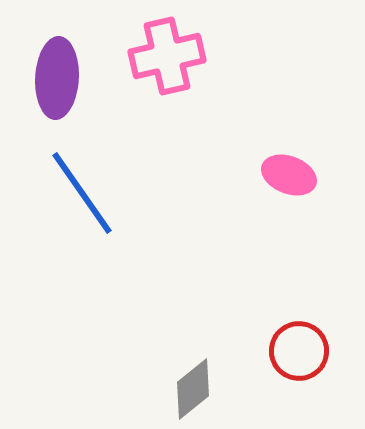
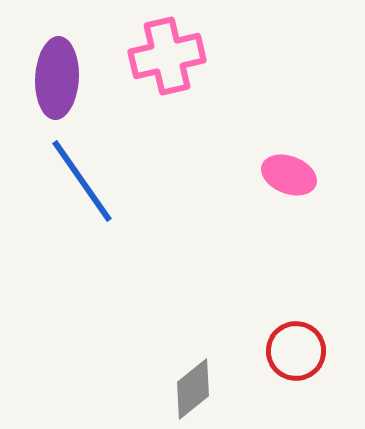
blue line: moved 12 px up
red circle: moved 3 px left
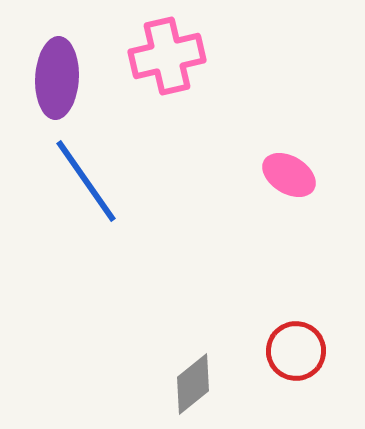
pink ellipse: rotated 10 degrees clockwise
blue line: moved 4 px right
gray diamond: moved 5 px up
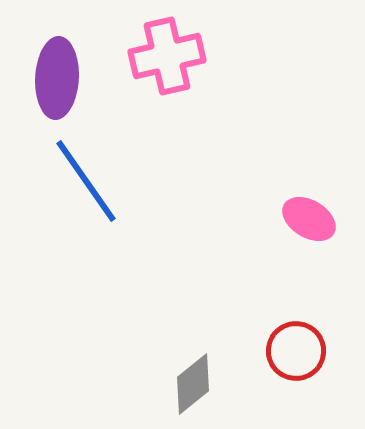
pink ellipse: moved 20 px right, 44 px down
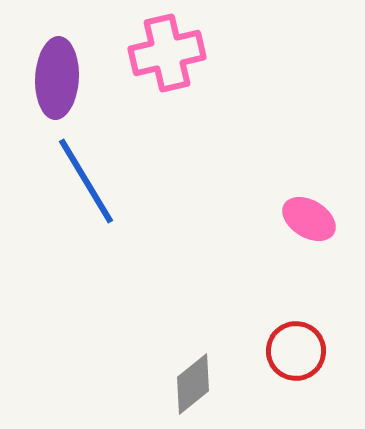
pink cross: moved 3 px up
blue line: rotated 4 degrees clockwise
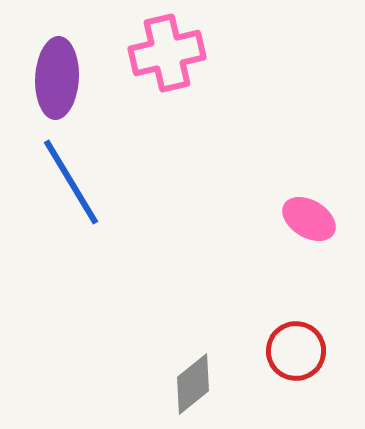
blue line: moved 15 px left, 1 px down
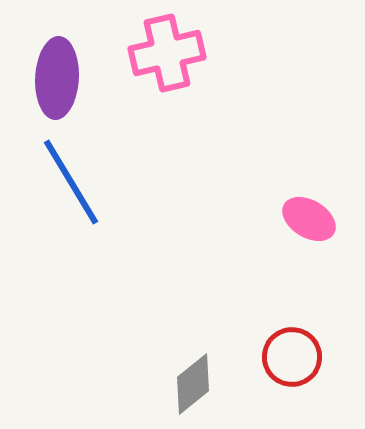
red circle: moved 4 px left, 6 px down
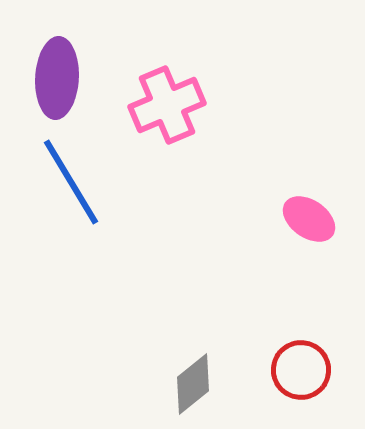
pink cross: moved 52 px down; rotated 10 degrees counterclockwise
pink ellipse: rotated 4 degrees clockwise
red circle: moved 9 px right, 13 px down
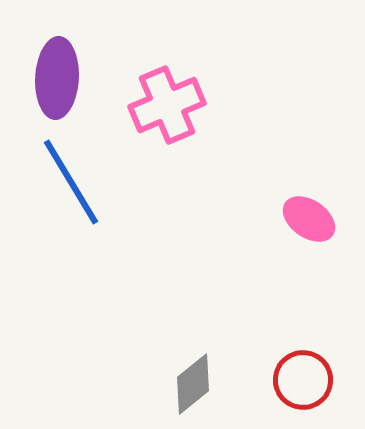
red circle: moved 2 px right, 10 px down
